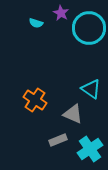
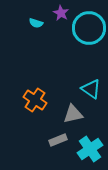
gray triangle: rotated 35 degrees counterclockwise
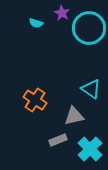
purple star: moved 1 px right
gray triangle: moved 1 px right, 2 px down
cyan cross: rotated 10 degrees counterclockwise
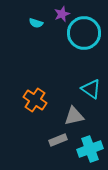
purple star: moved 1 px down; rotated 21 degrees clockwise
cyan circle: moved 5 px left, 5 px down
cyan cross: rotated 25 degrees clockwise
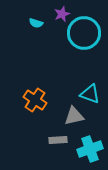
cyan triangle: moved 1 px left, 5 px down; rotated 15 degrees counterclockwise
gray rectangle: rotated 18 degrees clockwise
